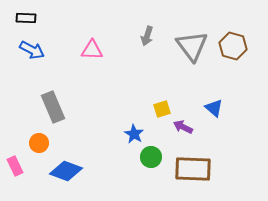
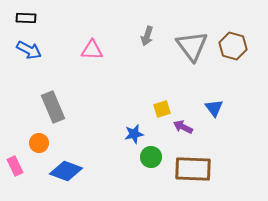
blue arrow: moved 3 px left
blue triangle: rotated 12 degrees clockwise
blue star: rotated 30 degrees clockwise
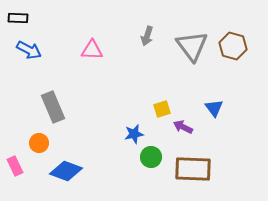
black rectangle: moved 8 px left
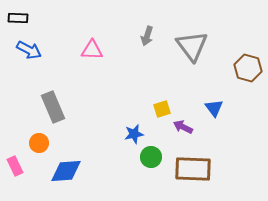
brown hexagon: moved 15 px right, 22 px down
blue diamond: rotated 24 degrees counterclockwise
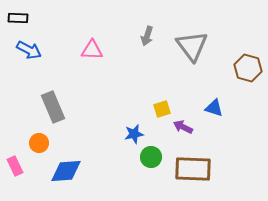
blue triangle: rotated 36 degrees counterclockwise
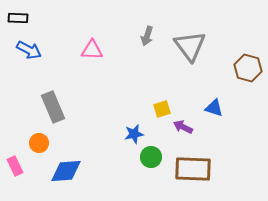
gray triangle: moved 2 px left
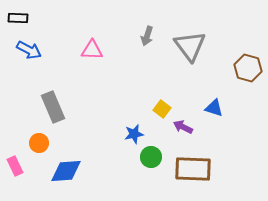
yellow square: rotated 36 degrees counterclockwise
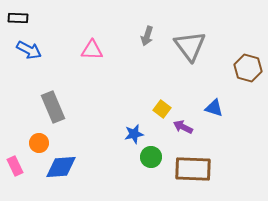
blue diamond: moved 5 px left, 4 px up
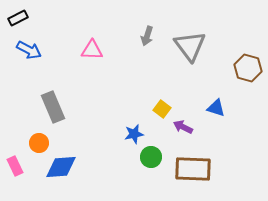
black rectangle: rotated 30 degrees counterclockwise
blue triangle: moved 2 px right
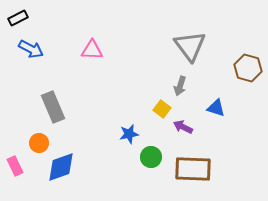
gray arrow: moved 33 px right, 50 px down
blue arrow: moved 2 px right, 1 px up
blue star: moved 5 px left
blue diamond: rotated 16 degrees counterclockwise
